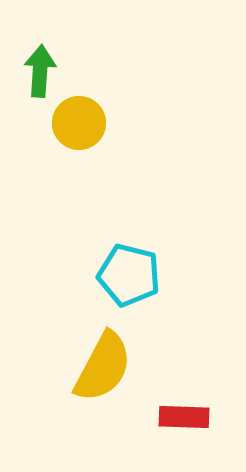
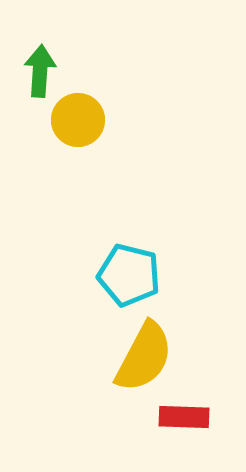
yellow circle: moved 1 px left, 3 px up
yellow semicircle: moved 41 px right, 10 px up
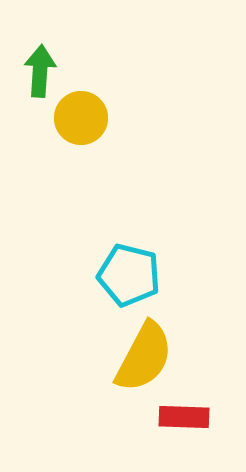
yellow circle: moved 3 px right, 2 px up
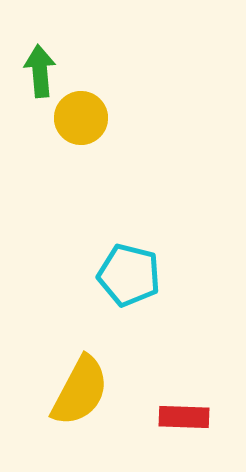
green arrow: rotated 9 degrees counterclockwise
yellow semicircle: moved 64 px left, 34 px down
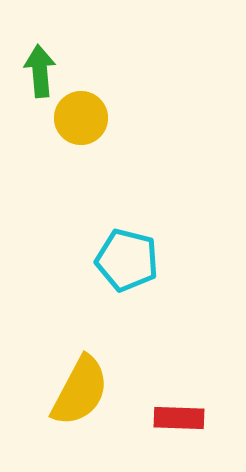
cyan pentagon: moved 2 px left, 15 px up
red rectangle: moved 5 px left, 1 px down
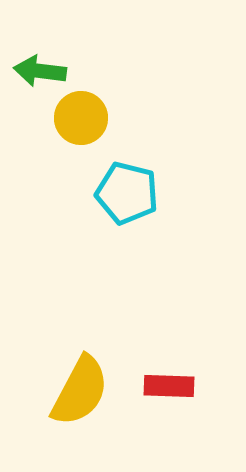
green arrow: rotated 78 degrees counterclockwise
cyan pentagon: moved 67 px up
red rectangle: moved 10 px left, 32 px up
